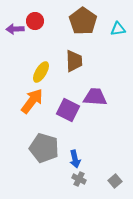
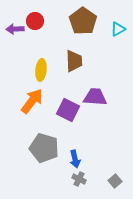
cyan triangle: rotated 21 degrees counterclockwise
yellow ellipse: moved 2 px up; rotated 25 degrees counterclockwise
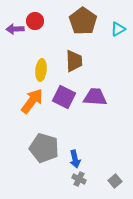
purple square: moved 4 px left, 13 px up
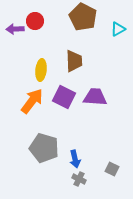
brown pentagon: moved 4 px up; rotated 8 degrees counterclockwise
gray square: moved 3 px left, 12 px up; rotated 24 degrees counterclockwise
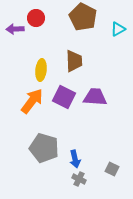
red circle: moved 1 px right, 3 px up
